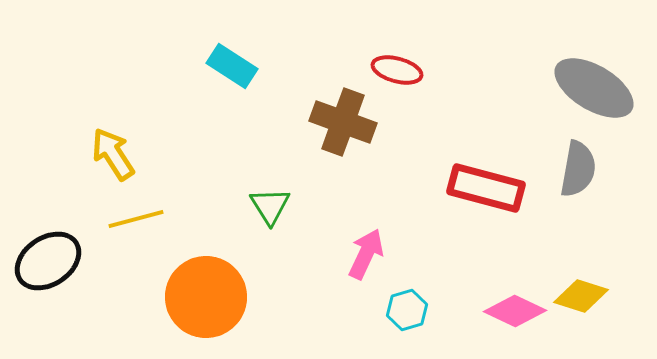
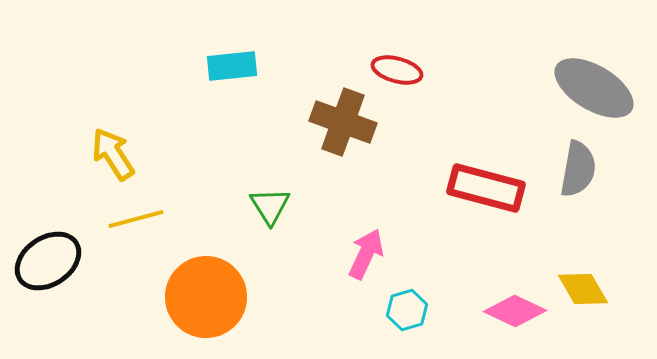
cyan rectangle: rotated 39 degrees counterclockwise
yellow diamond: moved 2 px right, 7 px up; rotated 42 degrees clockwise
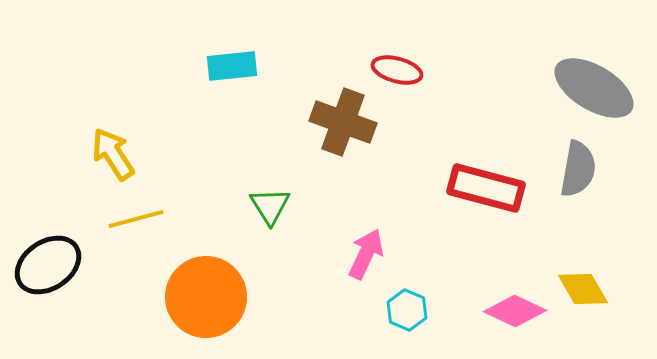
black ellipse: moved 4 px down
cyan hexagon: rotated 21 degrees counterclockwise
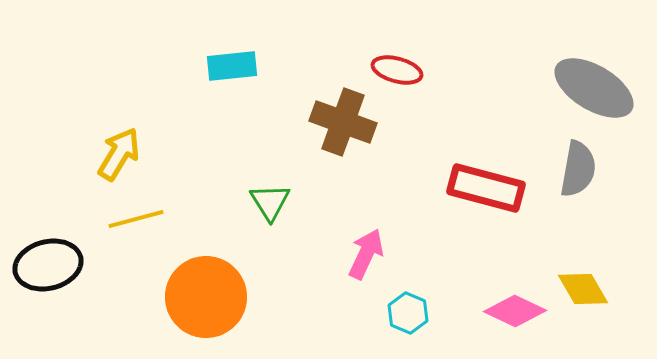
yellow arrow: moved 6 px right; rotated 64 degrees clockwise
green triangle: moved 4 px up
black ellipse: rotated 20 degrees clockwise
cyan hexagon: moved 1 px right, 3 px down
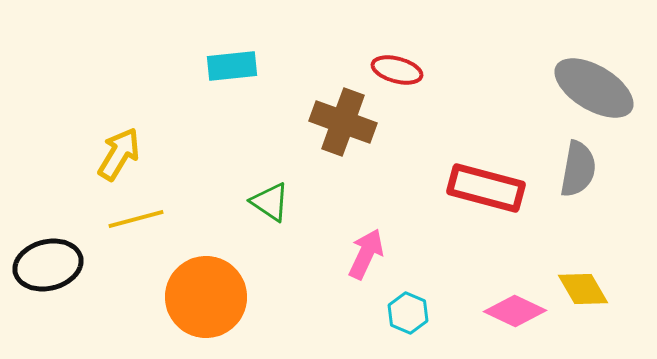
green triangle: rotated 24 degrees counterclockwise
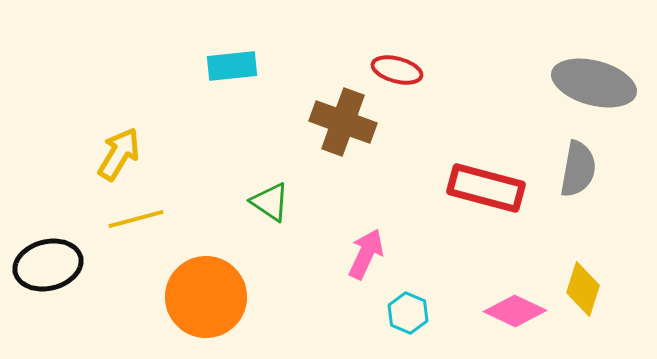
gray ellipse: moved 5 px up; rotated 16 degrees counterclockwise
yellow diamond: rotated 48 degrees clockwise
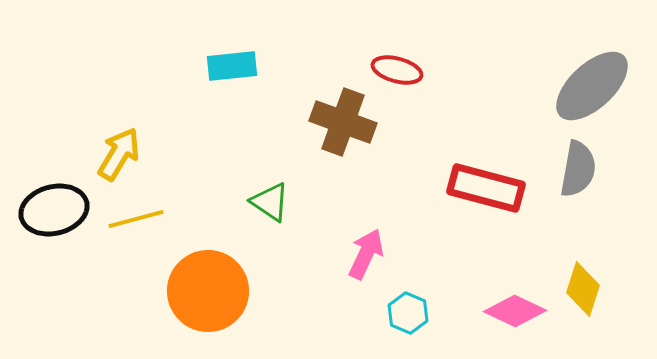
gray ellipse: moved 2 px left, 3 px down; rotated 58 degrees counterclockwise
black ellipse: moved 6 px right, 55 px up
orange circle: moved 2 px right, 6 px up
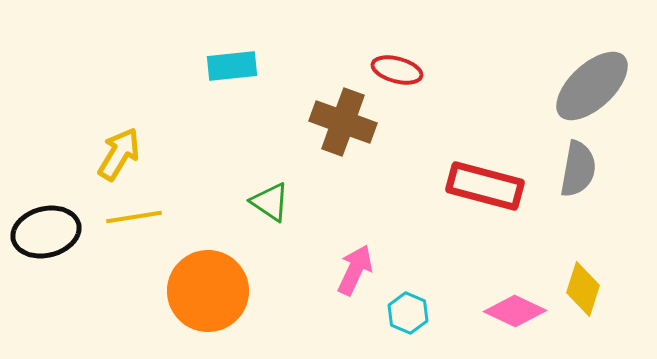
red rectangle: moved 1 px left, 2 px up
black ellipse: moved 8 px left, 22 px down
yellow line: moved 2 px left, 2 px up; rotated 6 degrees clockwise
pink arrow: moved 11 px left, 16 px down
